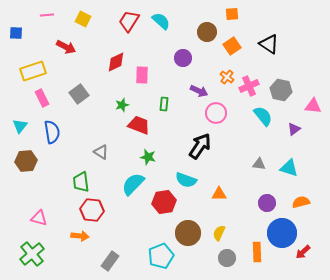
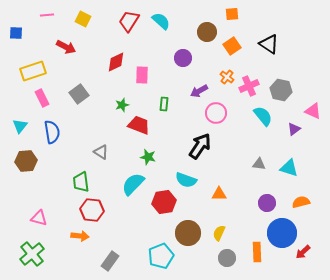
purple arrow at (199, 91): rotated 126 degrees clockwise
pink triangle at (313, 106): moved 5 px down; rotated 18 degrees clockwise
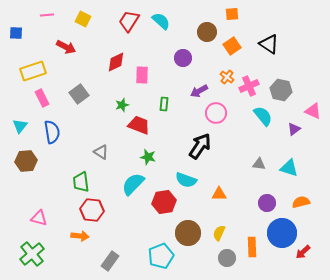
orange rectangle at (257, 252): moved 5 px left, 5 px up
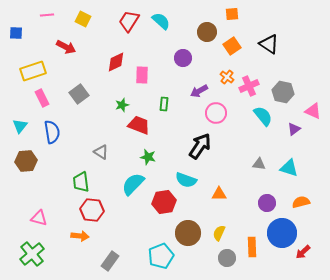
gray hexagon at (281, 90): moved 2 px right, 2 px down
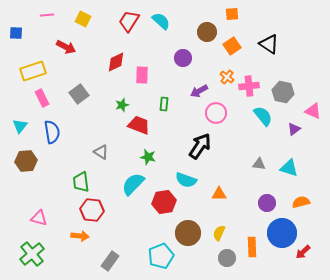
pink cross at (249, 86): rotated 18 degrees clockwise
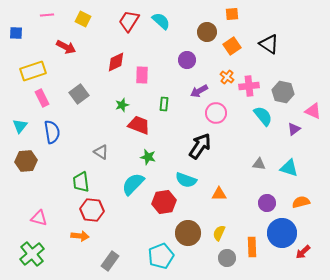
purple circle at (183, 58): moved 4 px right, 2 px down
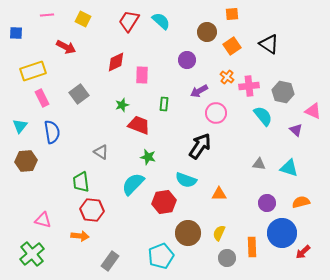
purple triangle at (294, 129): moved 2 px right, 1 px down; rotated 40 degrees counterclockwise
pink triangle at (39, 218): moved 4 px right, 2 px down
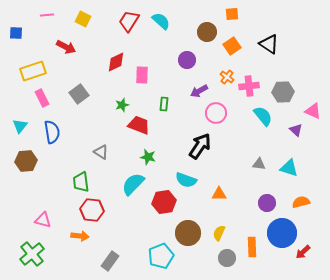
gray hexagon at (283, 92): rotated 15 degrees counterclockwise
